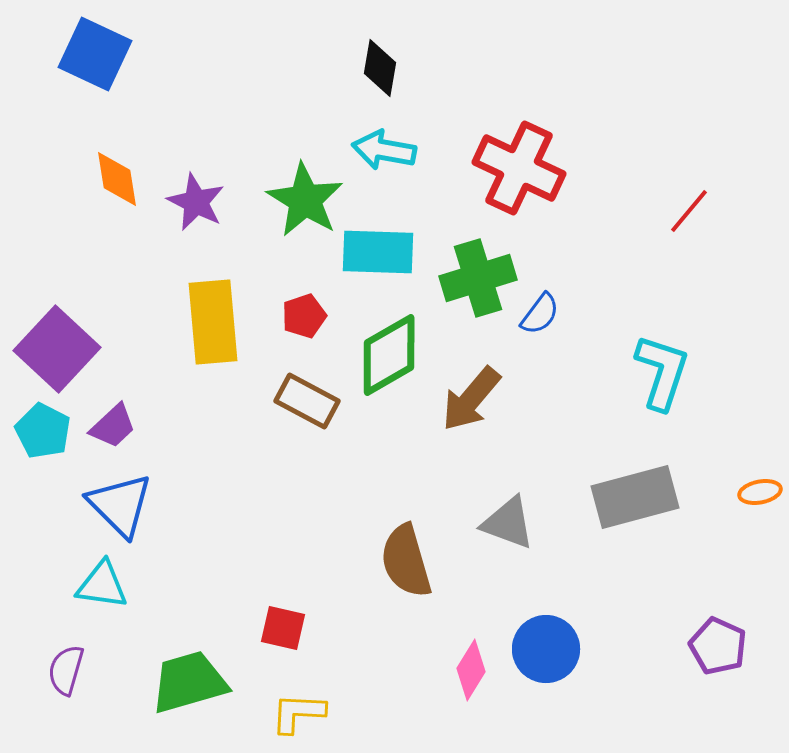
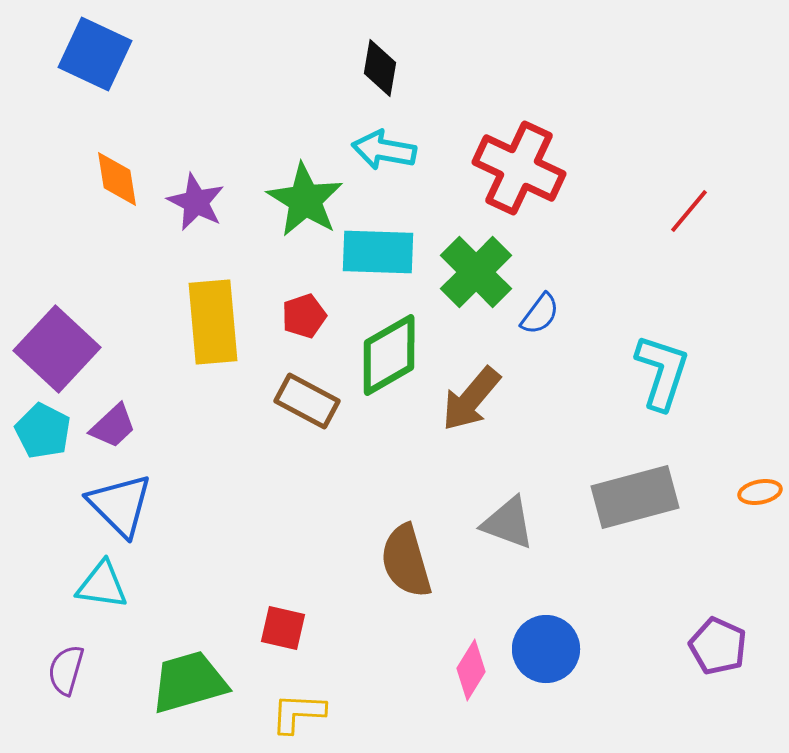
green cross: moved 2 px left, 6 px up; rotated 28 degrees counterclockwise
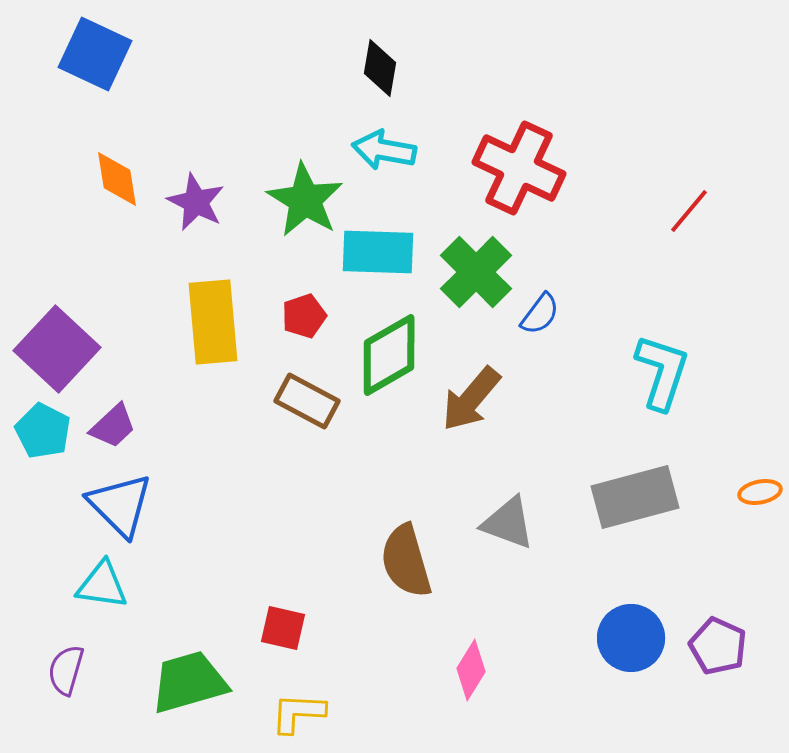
blue circle: moved 85 px right, 11 px up
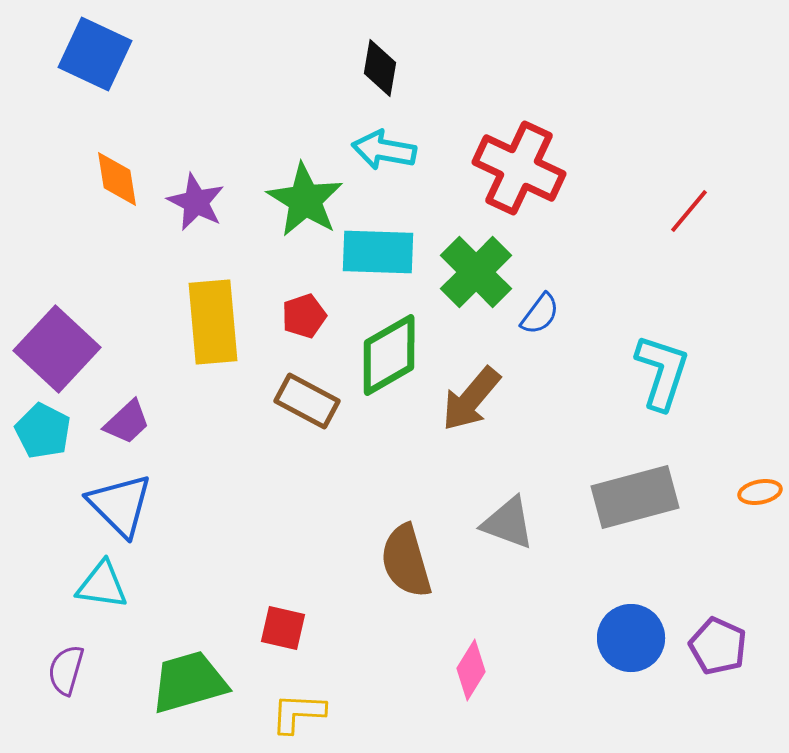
purple trapezoid: moved 14 px right, 4 px up
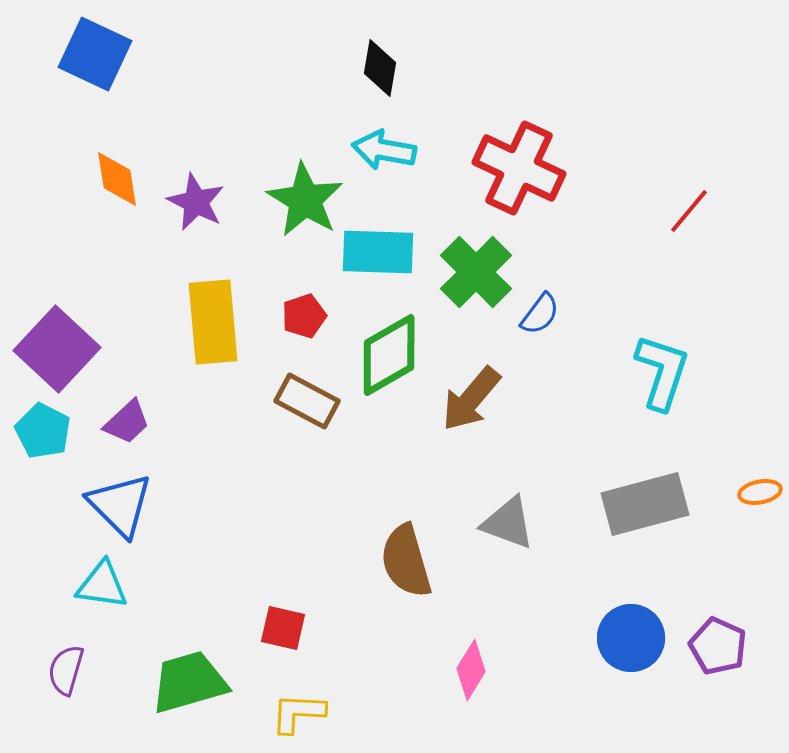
gray rectangle: moved 10 px right, 7 px down
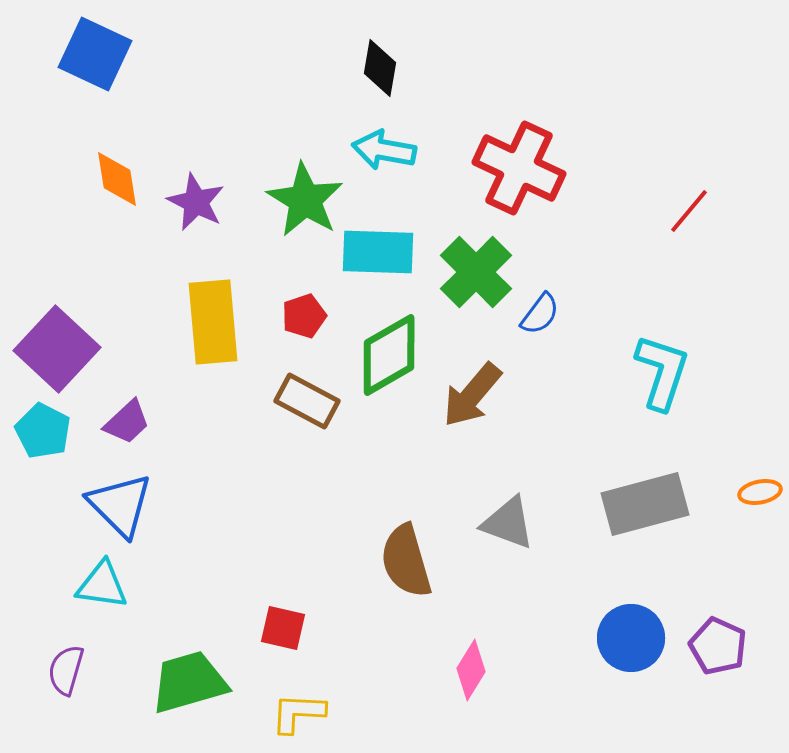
brown arrow: moved 1 px right, 4 px up
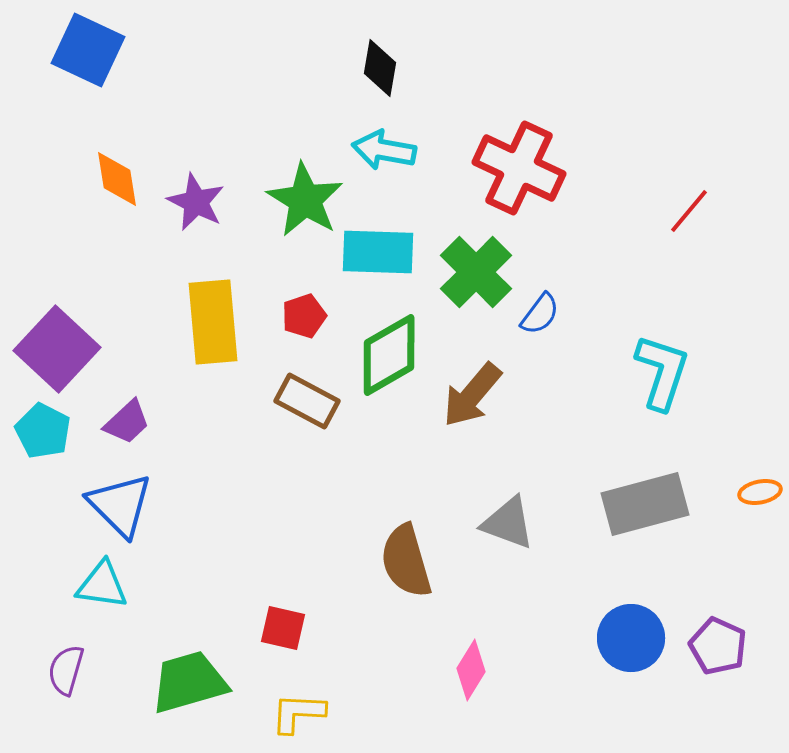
blue square: moved 7 px left, 4 px up
